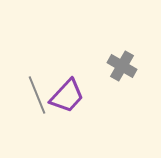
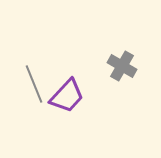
gray line: moved 3 px left, 11 px up
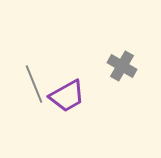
purple trapezoid: rotated 18 degrees clockwise
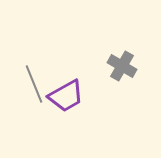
purple trapezoid: moved 1 px left
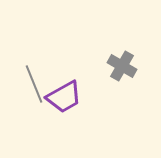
purple trapezoid: moved 2 px left, 1 px down
